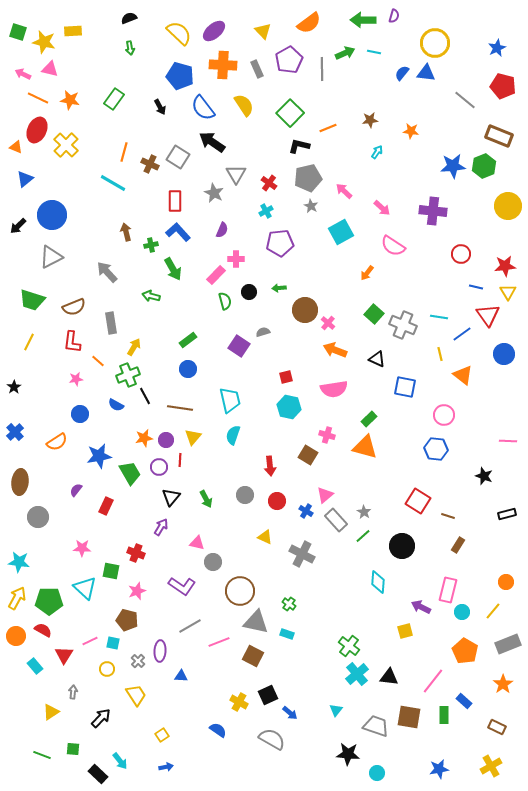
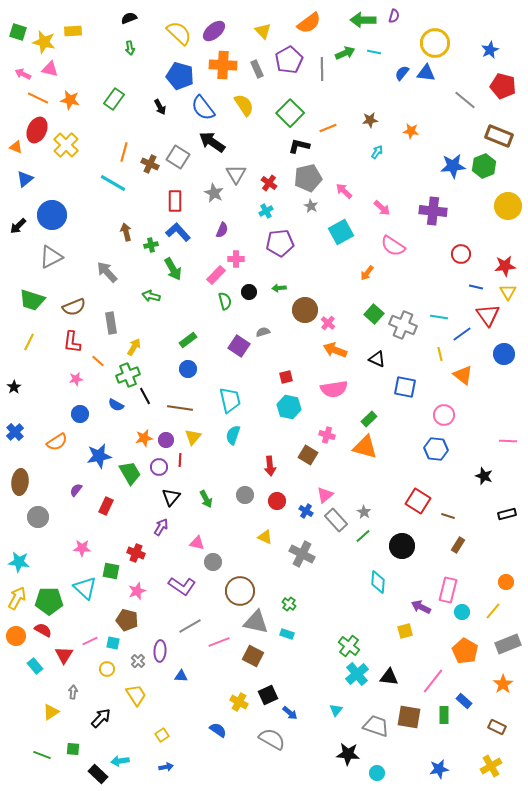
blue star at (497, 48): moved 7 px left, 2 px down
cyan arrow at (120, 761): rotated 120 degrees clockwise
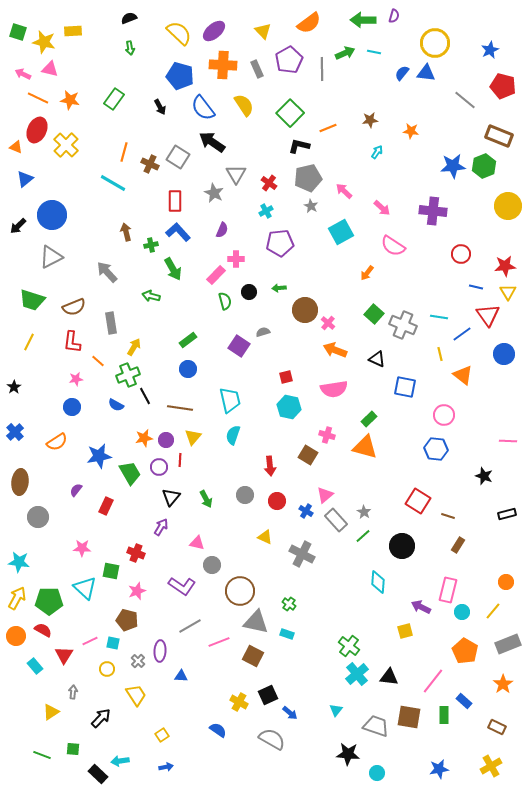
blue circle at (80, 414): moved 8 px left, 7 px up
gray circle at (213, 562): moved 1 px left, 3 px down
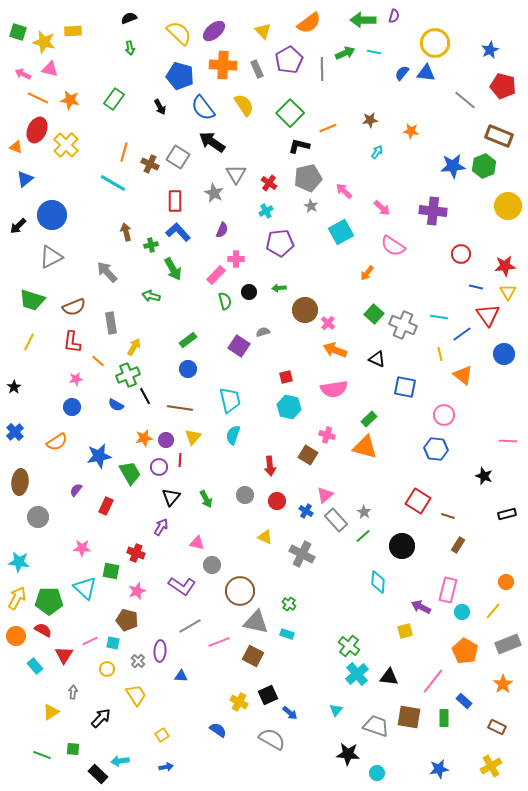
green rectangle at (444, 715): moved 3 px down
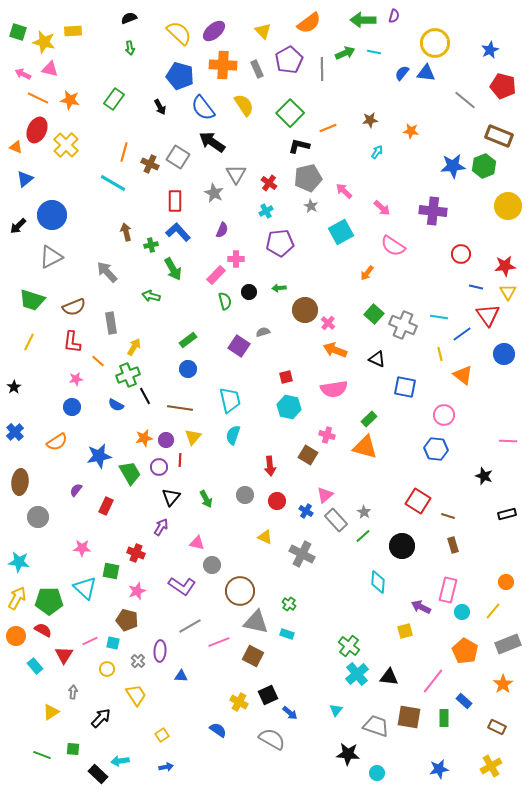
brown rectangle at (458, 545): moved 5 px left; rotated 49 degrees counterclockwise
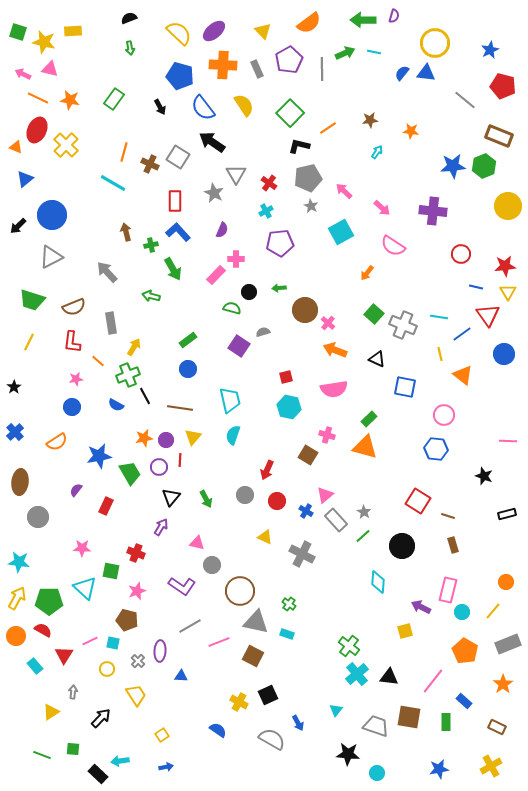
orange line at (328, 128): rotated 12 degrees counterclockwise
green semicircle at (225, 301): moved 7 px right, 7 px down; rotated 60 degrees counterclockwise
red arrow at (270, 466): moved 3 px left, 4 px down; rotated 30 degrees clockwise
blue arrow at (290, 713): moved 8 px right, 10 px down; rotated 21 degrees clockwise
green rectangle at (444, 718): moved 2 px right, 4 px down
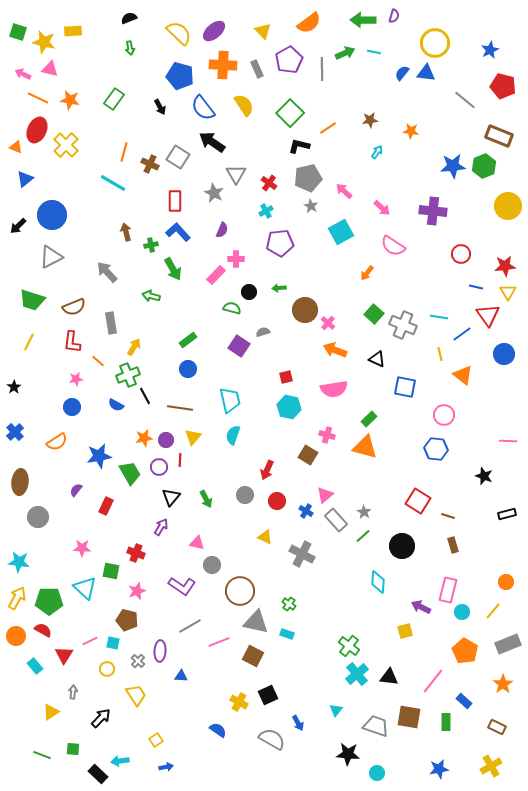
yellow square at (162, 735): moved 6 px left, 5 px down
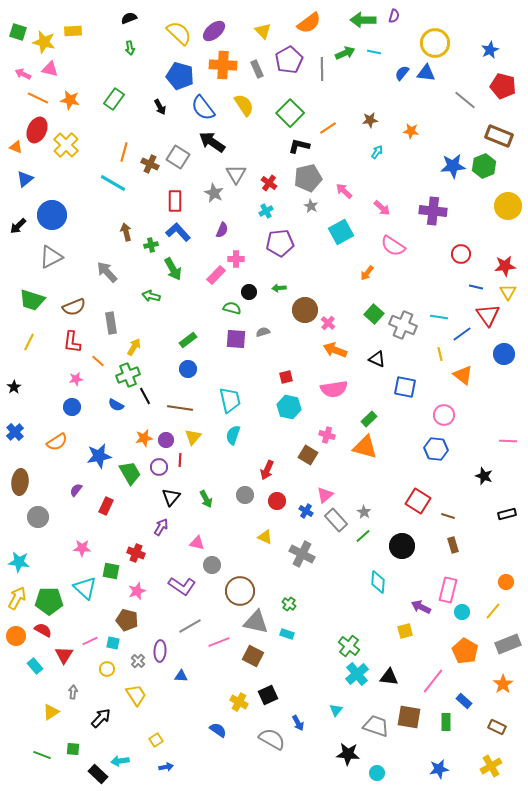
purple square at (239, 346): moved 3 px left, 7 px up; rotated 30 degrees counterclockwise
